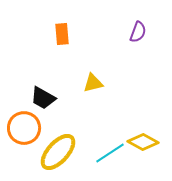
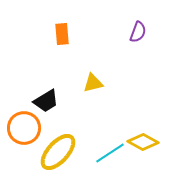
black trapezoid: moved 3 px right, 3 px down; rotated 60 degrees counterclockwise
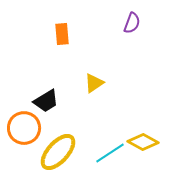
purple semicircle: moved 6 px left, 9 px up
yellow triangle: moved 1 px right; rotated 20 degrees counterclockwise
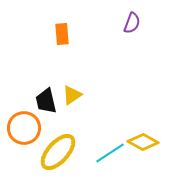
yellow triangle: moved 22 px left, 12 px down
black trapezoid: rotated 108 degrees clockwise
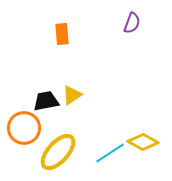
black trapezoid: rotated 92 degrees clockwise
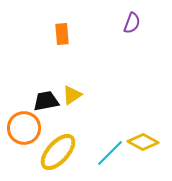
cyan line: rotated 12 degrees counterclockwise
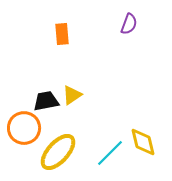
purple semicircle: moved 3 px left, 1 px down
yellow diamond: rotated 48 degrees clockwise
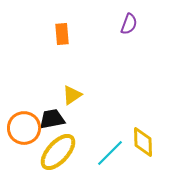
black trapezoid: moved 6 px right, 18 px down
yellow diamond: rotated 12 degrees clockwise
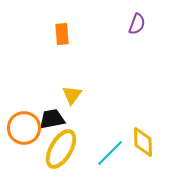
purple semicircle: moved 8 px right
yellow triangle: rotated 20 degrees counterclockwise
yellow ellipse: moved 3 px right, 3 px up; rotated 12 degrees counterclockwise
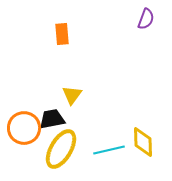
purple semicircle: moved 9 px right, 5 px up
cyan line: moved 1 px left, 3 px up; rotated 32 degrees clockwise
